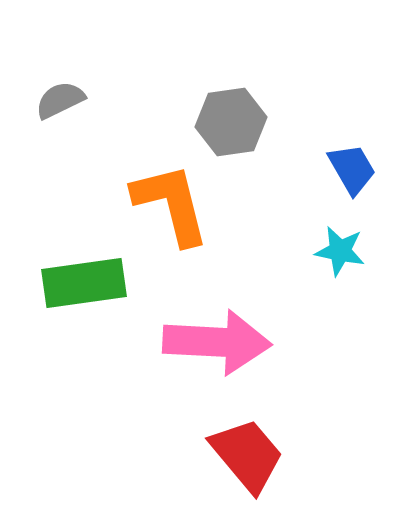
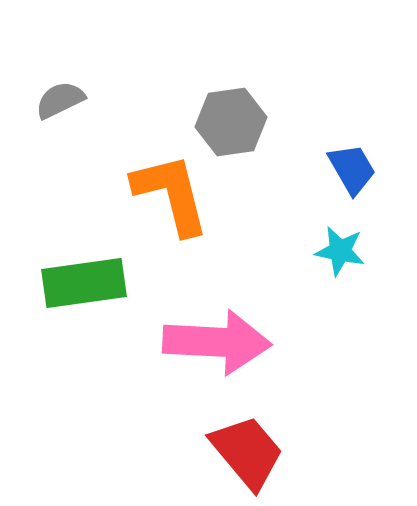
orange L-shape: moved 10 px up
red trapezoid: moved 3 px up
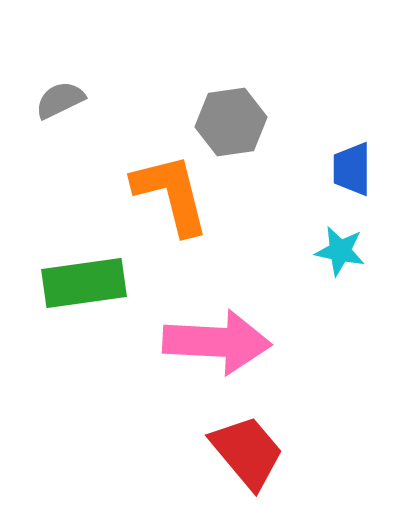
blue trapezoid: rotated 150 degrees counterclockwise
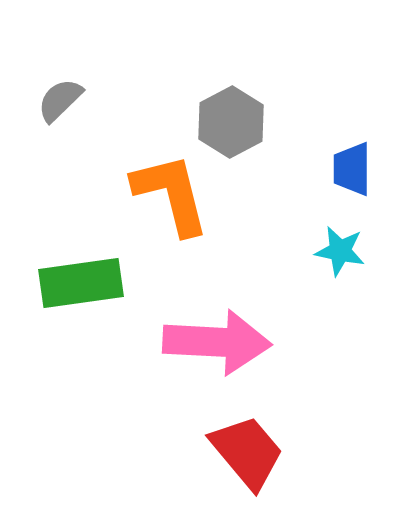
gray semicircle: rotated 18 degrees counterclockwise
gray hexagon: rotated 20 degrees counterclockwise
green rectangle: moved 3 px left
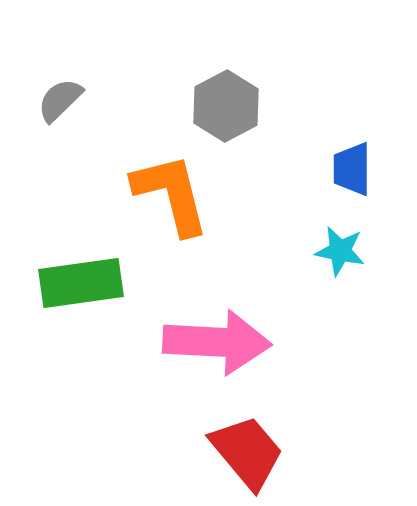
gray hexagon: moved 5 px left, 16 px up
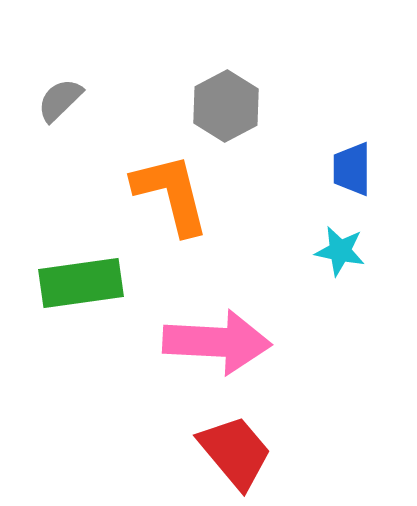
red trapezoid: moved 12 px left
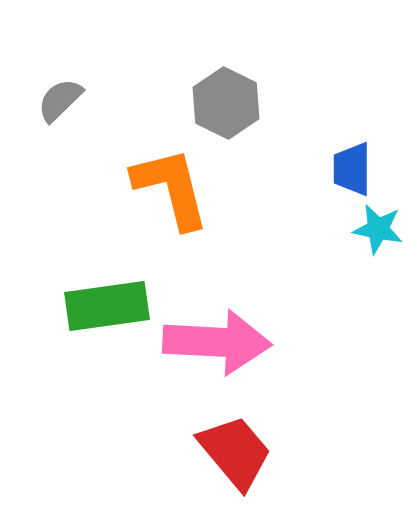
gray hexagon: moved 3 px up; rotated 6 degrees counterclockwise
orange L-shape: moved 6 px up
cyan star: moved 38 px right, 22 px up
green rectangle: moved 26 px right, 23 px down
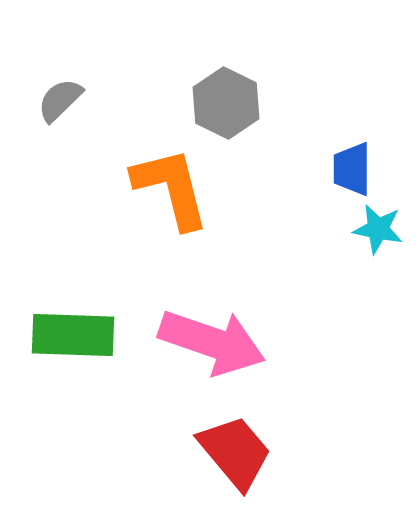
green rectangle: moved 34 px left, 29 px down; rotated 10 degrees clockwise
pink arrow: moved 5 px left; rotated 16 degrees clockwise
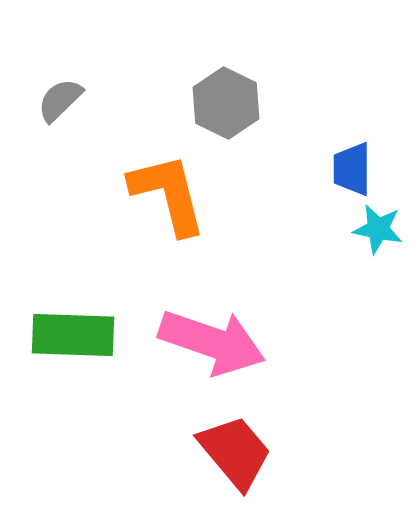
orange L-shape: moved 3 px left, 6 px down
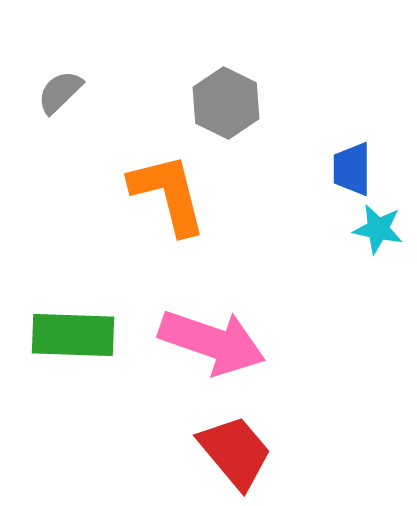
gray semicircle: moved 8 px up
